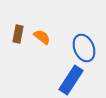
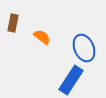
brown rectangle: moved 5 px left, 11 px up
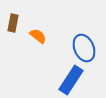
orange semicircle: moved 4 px left, 1 px up
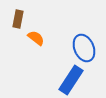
brown rectangle: moved 5 px right, 4 px up
orange semicircle: moved 2 px left, 2 px down
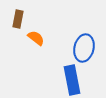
blue ellipse: rotated 36 degrees clockwise
blue rectangle: moved 1 px right; rotated 44 degrees counterclockwise
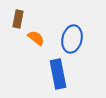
blue ellipse: moved 12 px left, 9 px up
blue rectangle: moved 14 px left, 6 px up
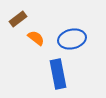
brown rectangle: rotated 42 degrees clockwise
blue ellipse: rotated 64 degrees clockwise
